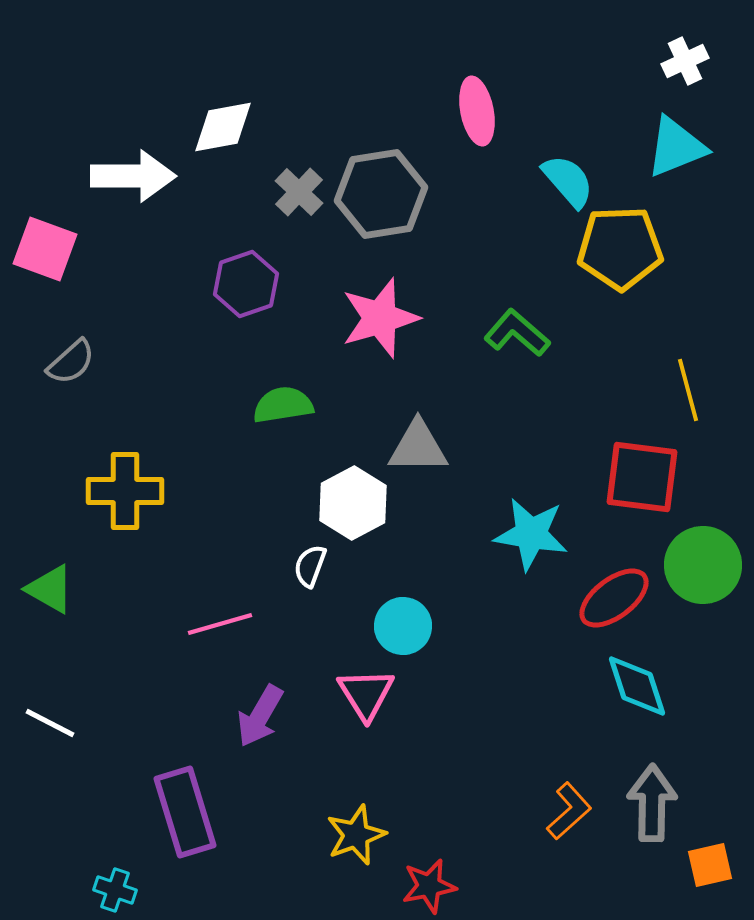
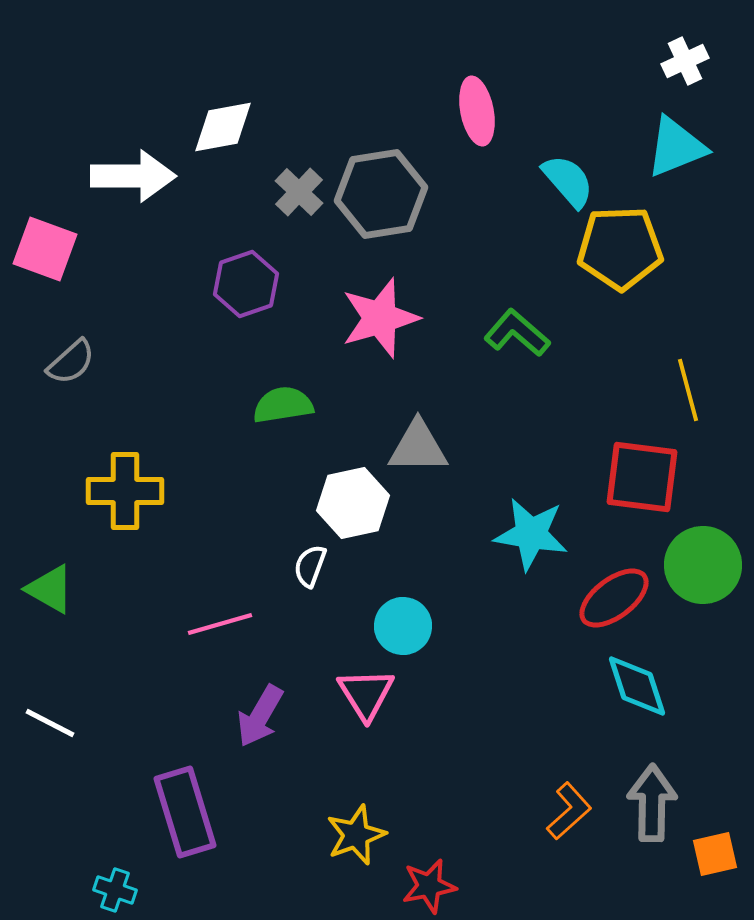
white hexagon: rotated 16 degrees clockwise
orange square: moved 5 px right, 11 px up
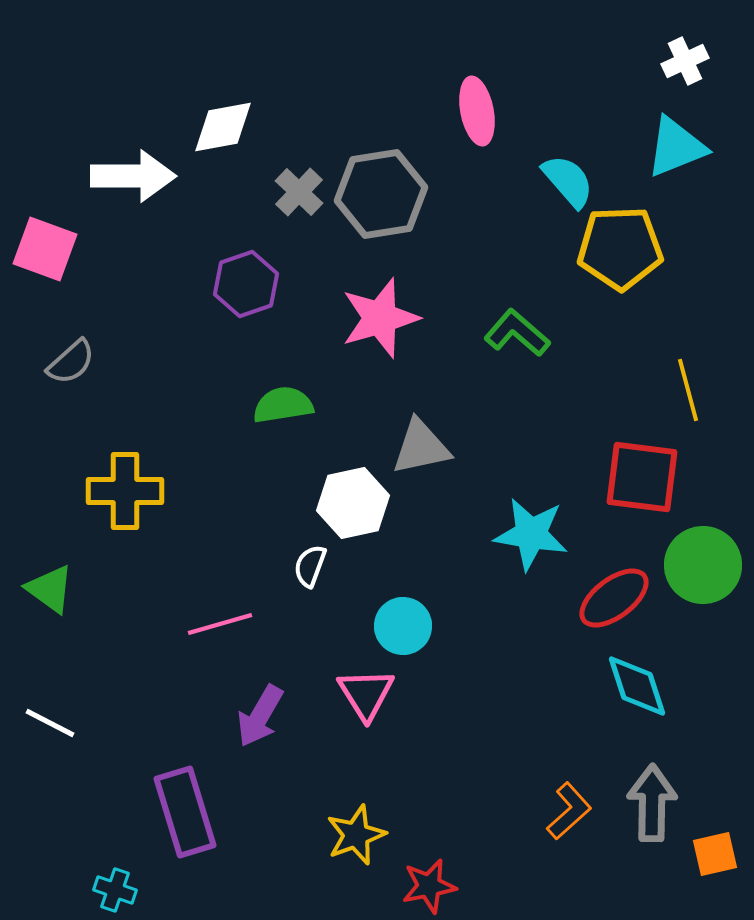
gray triangle: moved 3 px right; rotated 12 degrees counterclockwise
green triangle: rotated 6 degrees clockwise
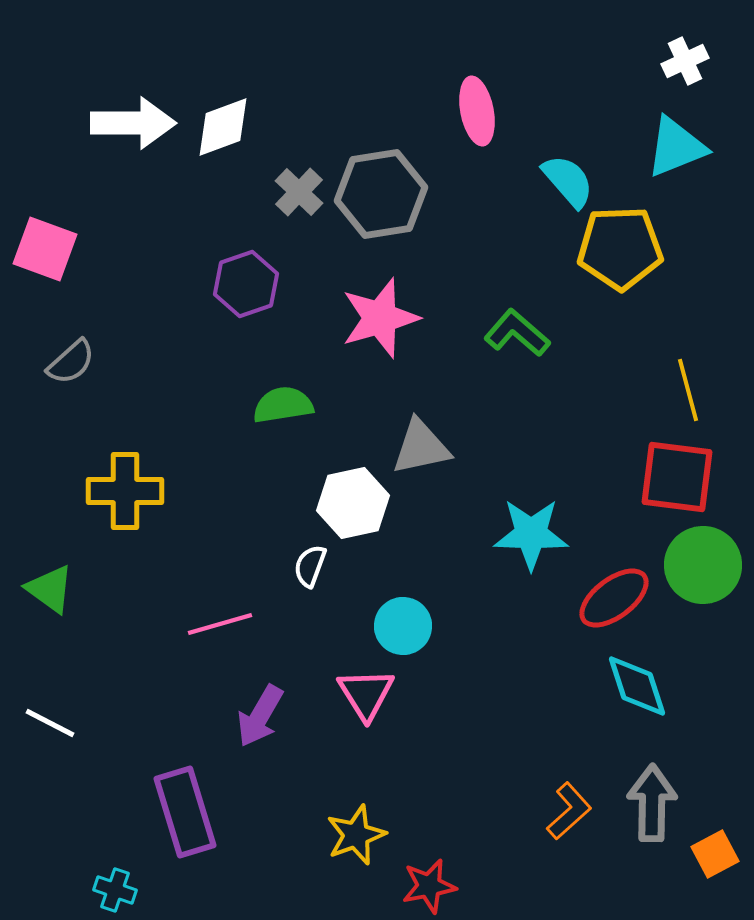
white diamond: rotated 10 degrees counterclockwise
white arrow: moved 53 px up
red square: moved 35 px right
cyan star: rotated 8 degrees counterclockwise
orange square: rotated 15 degrees counterclockwise
